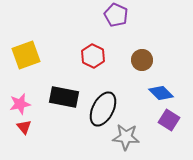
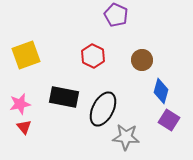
blue diamond: moved 2 px up; rotated 60 degrees clockwise
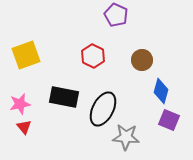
purple square: rotated 10 degrees counterclockwise
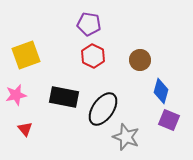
purple pentagon: moved 27 px left, 9 px down; rotated 15 degrees counterclockwise
brown circle: moved 2 px left
pink star: moved 4 px left, 9 px up
black ellipse: rotated 8 degrees clockwise
red triangle: moved 1 px right, 2 px down
gray star: rotated 16 degrees clockwise
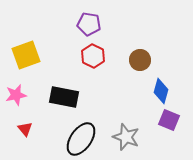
black ellipse: moved 22 px left, 30 px down
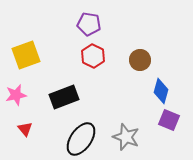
black rectangle: rotated 32 degrees counterclockwise
